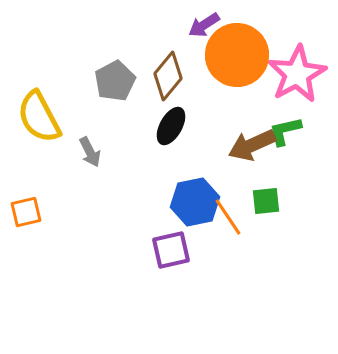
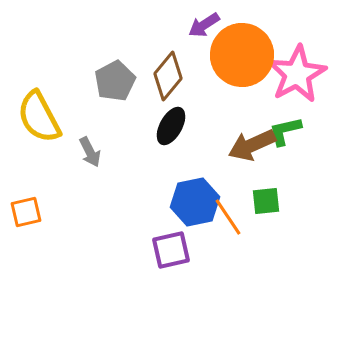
orange circle: moved 5 px right
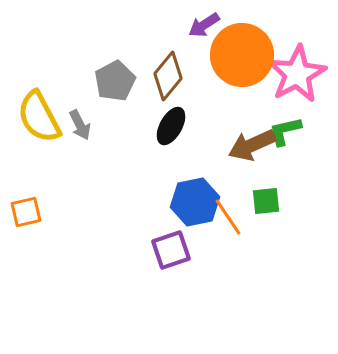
gray arrow: moved 10 px left, 27 px up
purple square: rotated 6 degrees counterclockwise
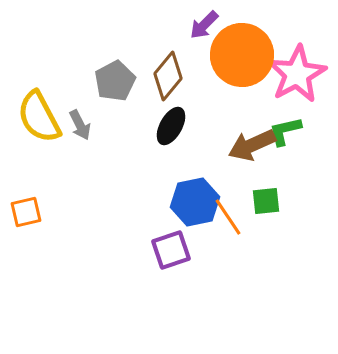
purple arrow: rotated 12 degrees counterclockwise
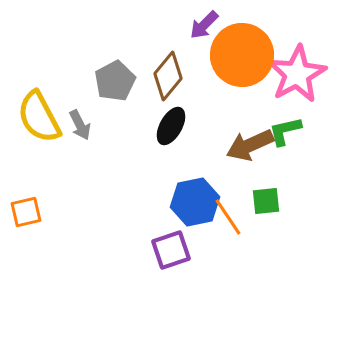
brown arrow: moved 2 px left
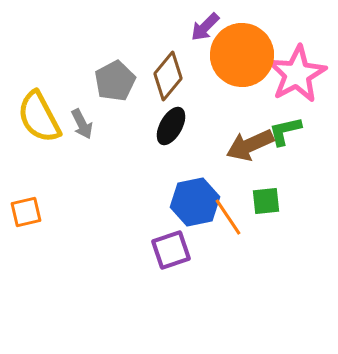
purple arrow: moved 1 px right, 2 px down
gray arrow: moved 2 px right, 1 px up
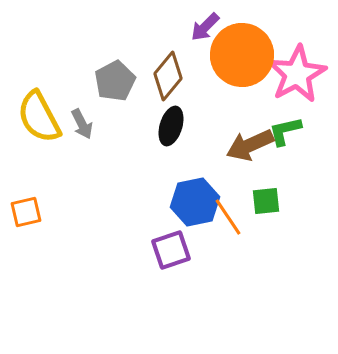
black ellipse: rotated 12 degrees counterclockwise
